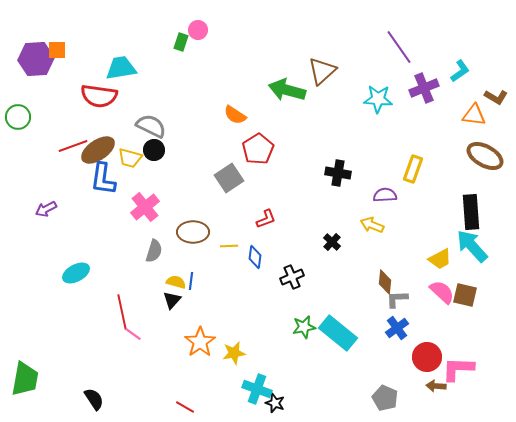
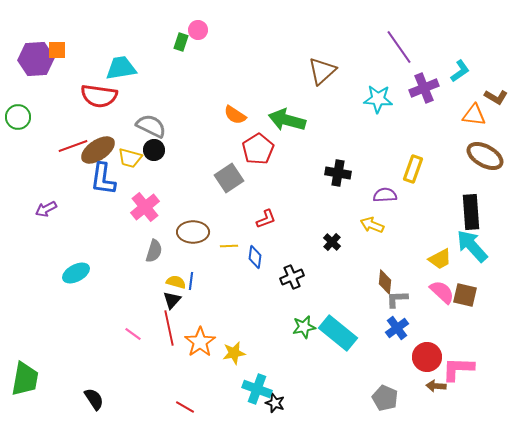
green arrow at (287, 90): moved 30 px down
red line at (122, 312): moved 47 px right, 16 px down
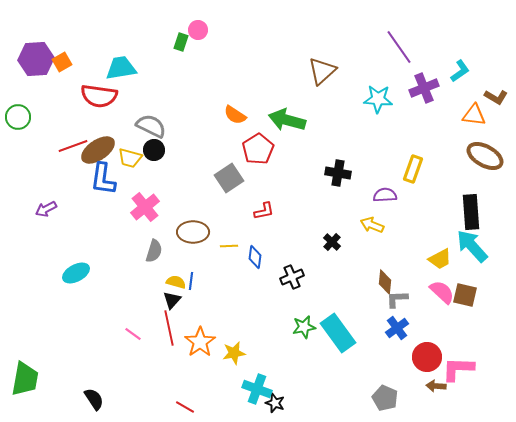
orange square at (57, 50): moved 5 px right, 12 px down; rotated 30 degrees counterclockwise
red L-shape at (266, 219): moved 2 px left, 8 px up; rotated 10 degrees clockwise
cyan rectangle at (338, 333): rotated 15 degrees clockwise
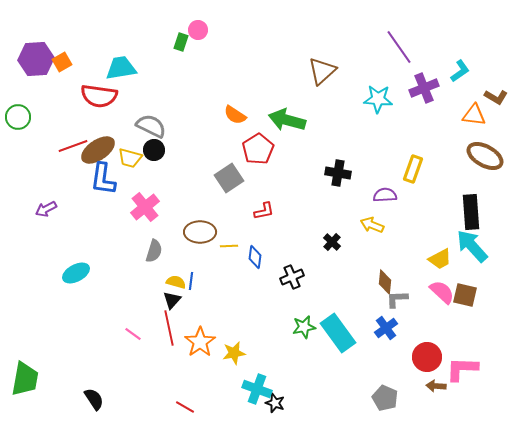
brown ellipse at (193, 232): moved 7 px right
blue cross at (397, 328): moved 11 px left
pink L-shape at (458, 369): moved 4 px right
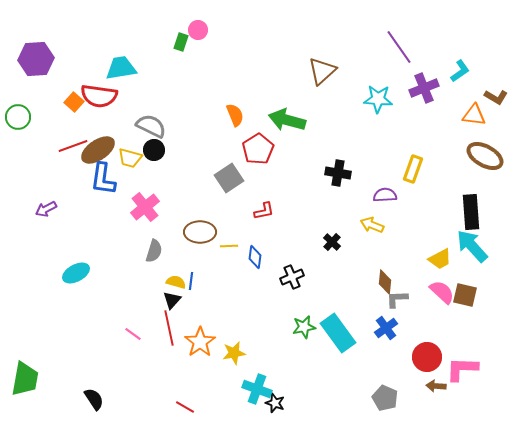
orange square at (62, 62): moved 12 px right, 40 px down; rotated 18 degrees counterclockwise
orange semicircle at (235, 115): rotated 145 degrees counterclockwise
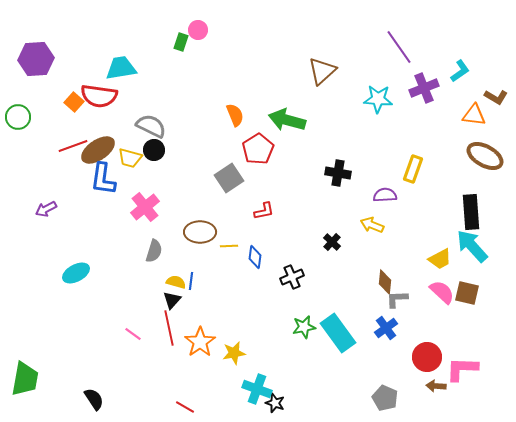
brown square at (465, 295): moved 2 px right, 2 px up
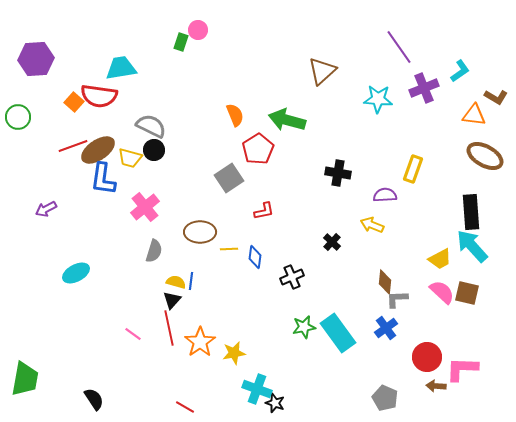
yellow line at (229, 246): moved 3 px down
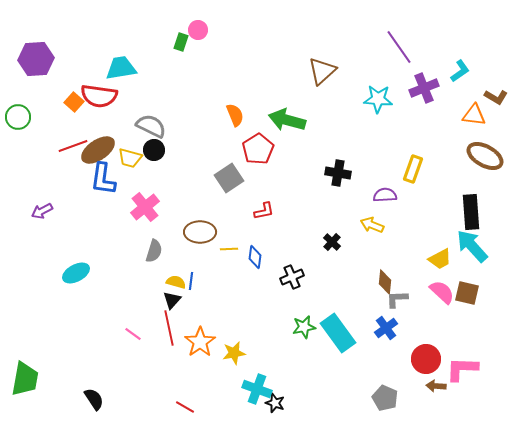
purple arrow at (46, 209): moved 4 px left, 2 px down
red circle at (427, 357): moved 1 px left, 2 px down
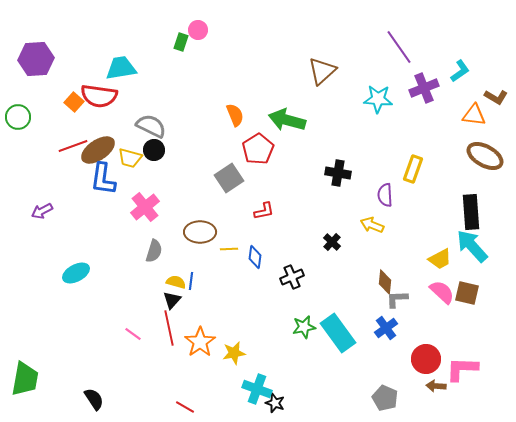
purple semicircle at (385, 195): rotated 90 degrees counterclockwise
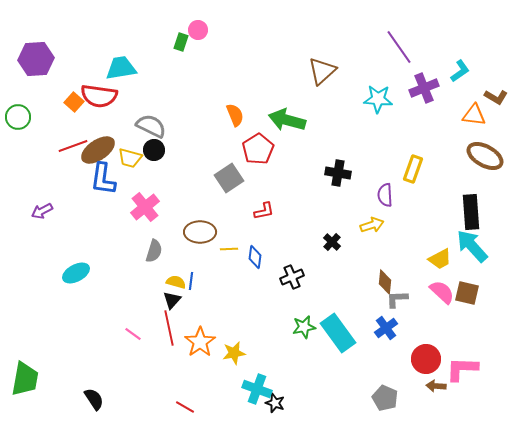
yellow arrow at (372, 225): rotated 140 degrees clockwise
